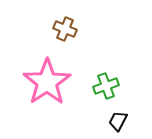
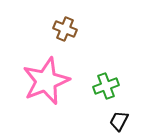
pink star: moved 1 px left, 1 px up; rotated 12 degrees clockwise
black trapezoid: moved 1 px right
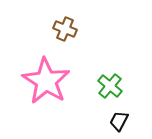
pink star: rotated 18 degrees counterclockwise
green cross: moved 4 px right; rotated 30 degrees counterclockwise
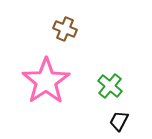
pink star: rotated 6 degrees clockwise
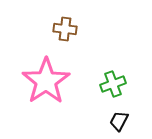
brown cross: rotated 15 degrees counterclockwise
green cross: moved 3 px right, 2 px up; rotated 30 degrees clockwise
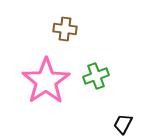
green cross: moved 17 px left, 8 px up
black trapezoid: moved 4 px right, 3 px down
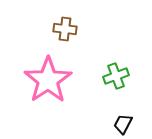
green cross: moved 20 px right
pink star: moved 2 px right, 1 px up
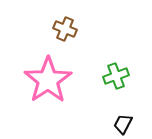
brown cross: rotated 15 degrees clockwise
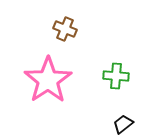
green cross: rotated 25 degrees clockwise
black trapezoid: rotated 25 degrees clockwise
